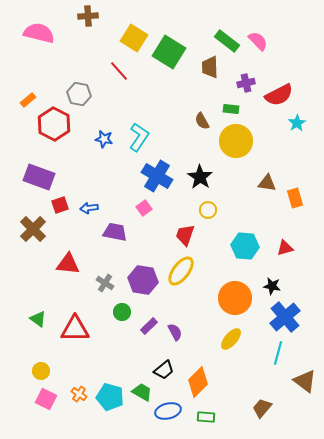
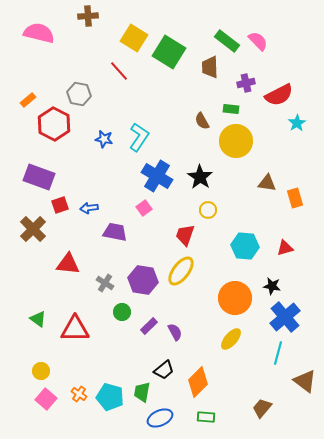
green trapezoid at (142, 392): rotated 110 degrees counterclockwise
pink square at (46, 399): rotated 15 degrees clockwise
blue ellipse at (168, 411): moved 8 px left, 7 px down; rotated 10 degrees counterclockwise
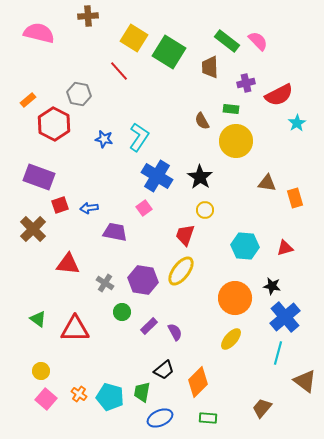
yellow circle at (208, 210): moved 3 px left
green rectangle at (206, 417): moved 2 px right, 1 px down
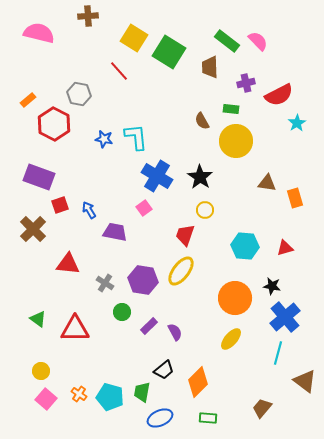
cyan L-shape at (139, 137): moved 3 px left; rotated 40 degrees counterclockwise
blue arrow at (89, 208): moved 2 px down; rotated 66 degrees clockwise
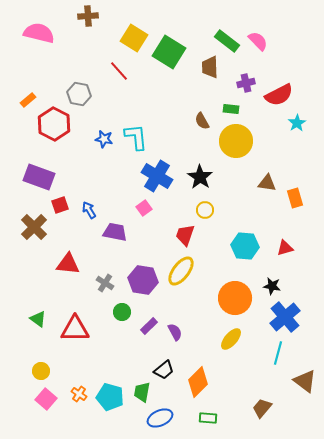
brown cross at (33, 229): moved 1 px right, 2 px up
